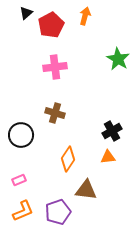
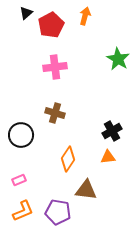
purple pentagon: rotated 30 degrees clockwise
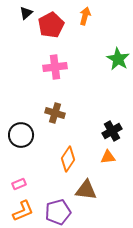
pink rectangle: moved 4 px down
purple pentagon: rotated 25 degrees counterclockwise
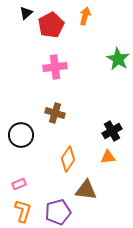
orange L-shape: rotated 50 degrees counterclockwise
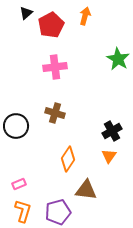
black circle: moved 5 px left, 9 px up
orange triangle: moved 1 px right, 1 px up; rotated 49 degrees counterclockwise
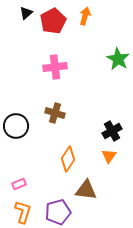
red pentagon: moved 2 px right, 4 px up
orange L-shape: moved 1 px down
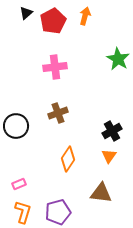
brown cross: moved 3 px right; rotated 36 degrees counterclockwise
brown triangle: moved 15 px right, 3 px down
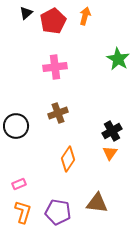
orange triangle: moved 1 px right, 3 px up
brown triangle: moved 4 px left, 10 px down
purple pentagon: rotated 25 degrees clockwise
